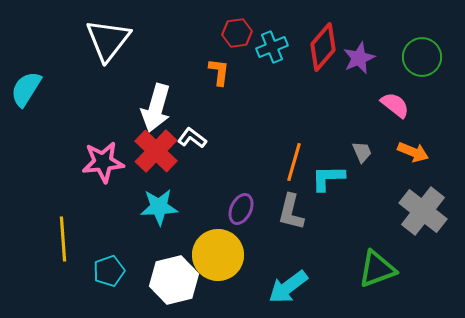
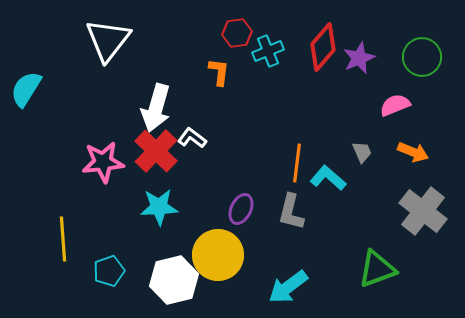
cyan cross: moved 4 px left, 4 px down
pink semicircle: rotated 60 degrees counterclockwise
orange line: moved 3 px right, 1 px down; rotated 9 degrees counterclockwise
cyan L-shape: rotated 42 degrees clockwise
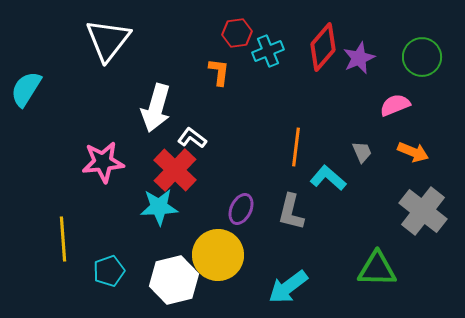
red cross: moved 19 px right, 19 px down
orange line: moved 1 px left, 16 px up
green triangle: rotated 21 degrees clockwise
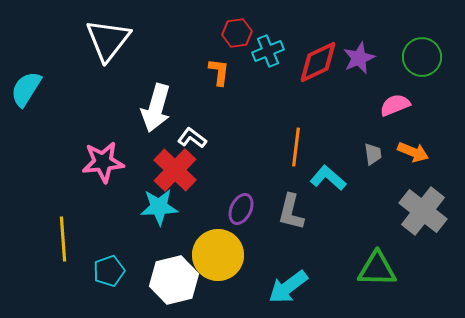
red diamond: moved 5 px left, 15 px down; rotated 24 degrees clockwise
gray trapezoid: moved 11 px right, 2 px down; rotated 15 degrees clockwise
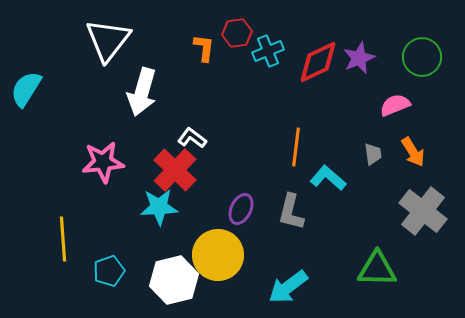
orange L-shape: moved 15 px left, 24 px up
white arrow: moved 14 px left, 16 px up
orange arrow: rotated 36 degrees clockwise
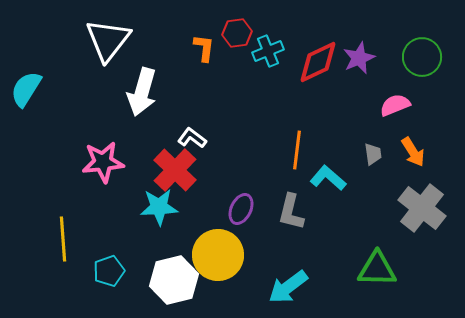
orange line: moved 1 px right, 3 px down
gray cross: moved 1 px left, 3 px up
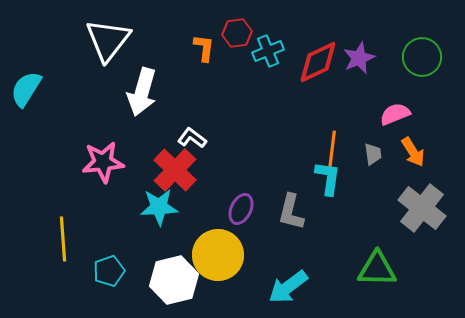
pink semicircle: moved 9 px down
orange line: moved 35 px right
cyan L-shape: rotated 57 degrees clockwise
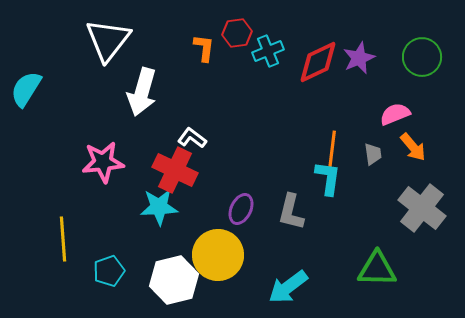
orange arrow: moved 5 px up; rotated 8 degrees counterclockwise
red cross: rotated 18 degrees counterclockwise
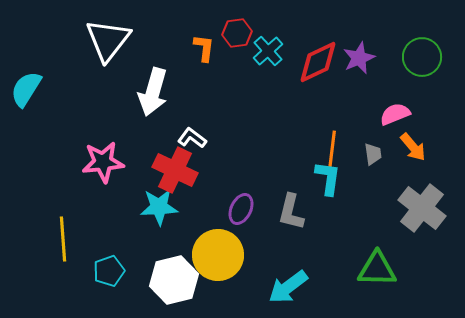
cyan cross: rotated 20 degrees counterclockwise
white arrow: moved 11 px right
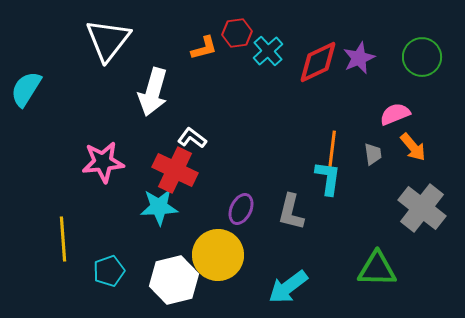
orange L-shape: rotated 68 degrees clockwise
